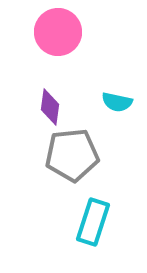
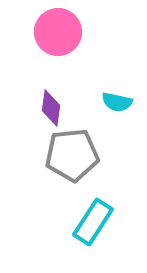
purple diamond: moved 1 px right, 1 px down
cyan rectangle: rotated 15 degrees clockwise
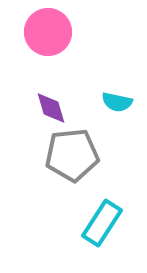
pink circle: moved 10 px left
purple diamond: rotated 24 degrees counterclockwise
cyan rectangle: moved 9 px right, 1 px down
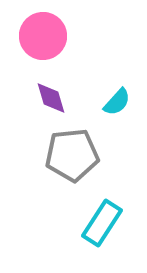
pink circle: moved 5 px left, 4 px down
cyan semicircle: rotated 60 degrees counterclockwise
purple diamond: moved 10 px up
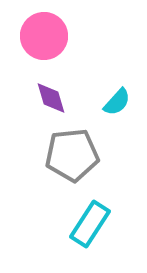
pink circle: moved 1 px right
cyan rectangle: moved 12 px left, 1 px down
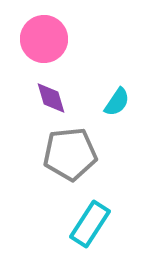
pink circle: moved 3 px down
cyan semicircle: rotated 8 degrees counterclockwise
gray pentagon: moved 2 px left, 1 px up
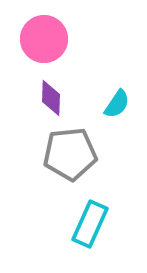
purple diamond: rotated 18 degrees clockwise
cyan semicircle: moved 2 px down
cyan rectangle: rotated 9 degrees counterclockwise
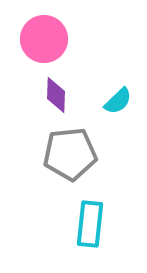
purple diamond: moved 5 px right, 3 px up
cyan semicircle: moved 1 px right, 3 px up; rotated 12 degrees clockwise
cyan rectangle: rotated 18 degrees counterclockwise
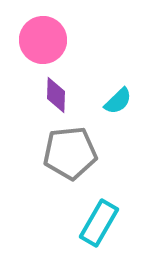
pink circle: moved 1 px left, 1 px down
gray pentagon: moved 1 px up
cyan rectangle: moved 9 px right, 1 px up; rotated 24 degrees clockwise
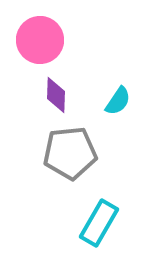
pink circle: moved 3 px left
cyan semicircle: rotated 12 degrees counterclockwise
